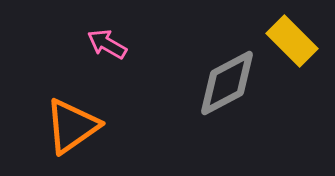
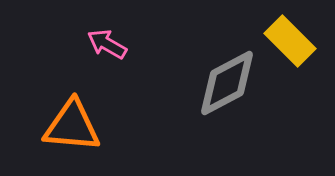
yellow rectangle: moved 2 px left
orange triangle: rotated 40 degrees clockwise
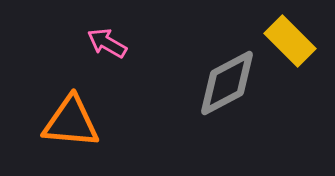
pink arrow: moved 1 px up
orange triangle: moved 1 px left, 4 px up
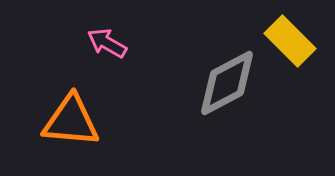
orange triangle: moved 1 px up
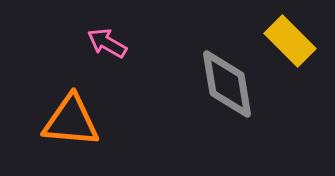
gray diamond: moved 1 px down; rotated 72 degrees counterclockwise
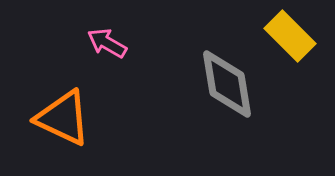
yellow rectangle: moved 5 px up
orange triangle: moved 8 px left, 3 px up; rotated 20 degrees clockwise
